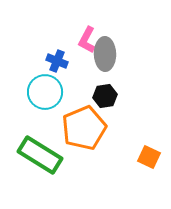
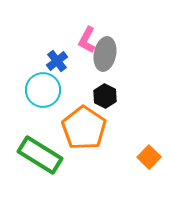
gray ellipse: rotated 12 degrees clockwise
blue cross: rotated 30 degrees clockwise
cyan circle: moved 2 px left, 2 px up
black hexagon: rotated 25 degrees counterclockwise
orange pentagon: rotated 15 degrees counterclockwise
orange square: rotated 20 degrees clockwise
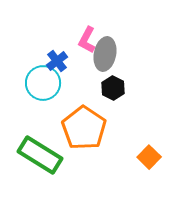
cyan circle: moved 7 px up
black hexagon: moved 8 px right, 8 px up
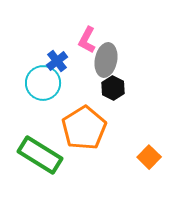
gray ellipse: moved 1 px right, 6 px down
orange pentagon: rotated 6 degrees clockwise
